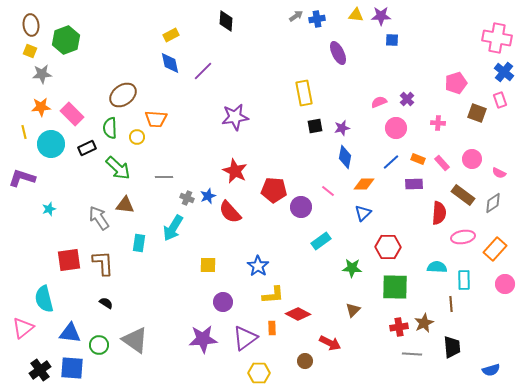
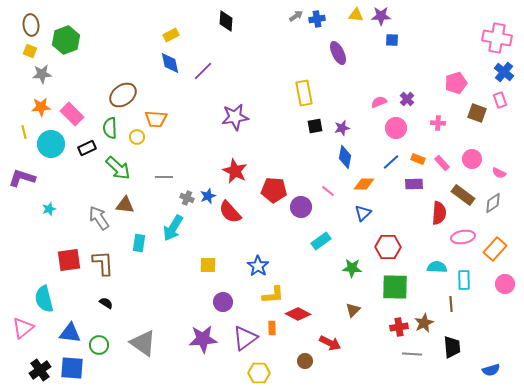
gray triangle at (135, 340): moved 8 px right, 3 px down
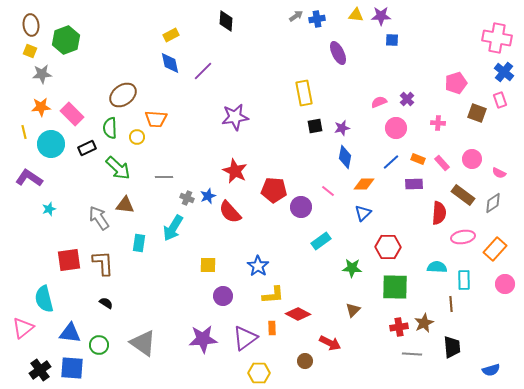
purple L-shape at (22, 178): moved 7 px right; rotated 16 degrees clockwise
purple circle at (223, 302): moved 6 px up
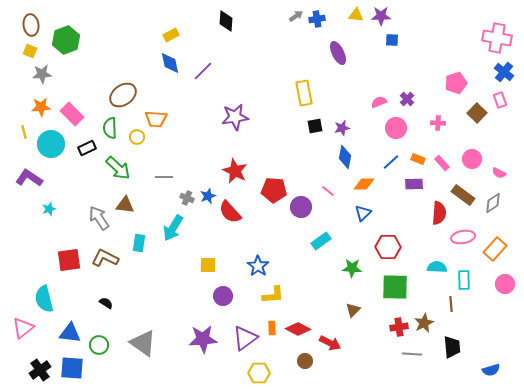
brown square at (477, 113): rotated 24 degrees clockwise
brown L-shape at (103, 263): moved 2 px right, 5 px up; rotated 60 degrees counterclockwise
red diamond at (298, 314): moved 15 px down
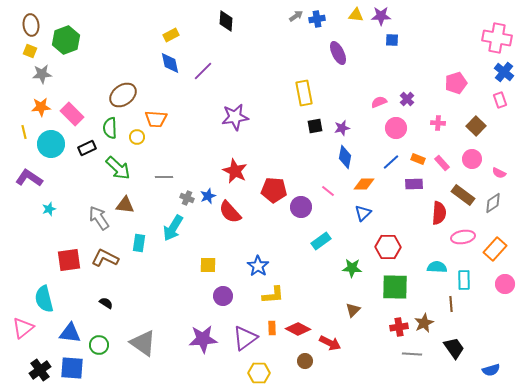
brown square at (477, 113): moved 1 px left, 13 px down
black trapezoid at (452, 347): moved 2 px right, 1 px down; rotated 30 degrees counterclockwise
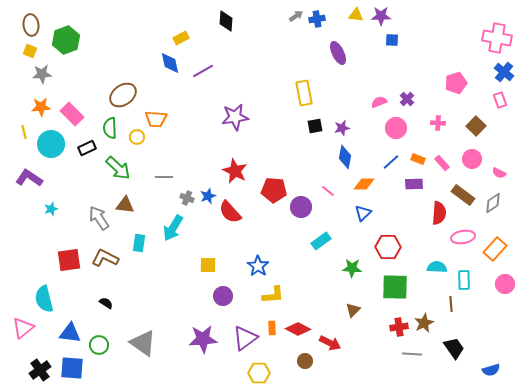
yellow rectangle at (171, 35): moved 10 px right, 3 px down
purple line at (203, 71): rotated 15 degrees clockwise
cyan star at (49, 209): moved 2 px right
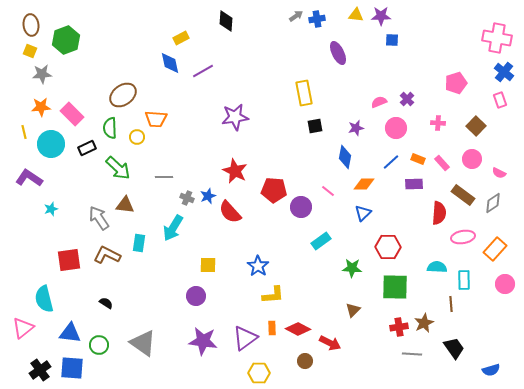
purple star at (342, 128): moved 14 px right
brown L-shape at (105, 258): moved 2 px right, 3 px up
purple circle at (223, 296): moved 27 px left
purple star at (203, 339): moved 2 px down; rotated 12 degrees clockwise
